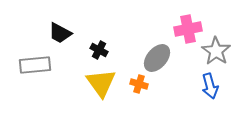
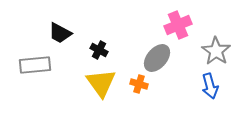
pink cross: moved 10 px left, 4 px up; rotated 12 degrees counterclockwise
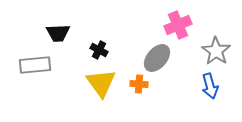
black trapezoid: moved 2 px left; rotated 30 degrees counterclockwise
orange cross: rotated 12 degrees counterclockwise
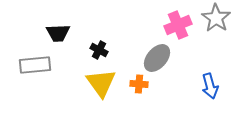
gray star: moved 33 px up
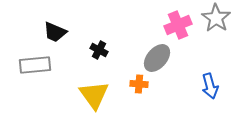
black trapezoid: moved 3 px left, 1 px up; rotated 25 degrees clockwise
yellow triangle: moved 7 px left, 12 px down
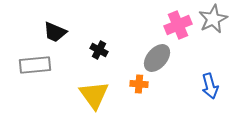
gray star: moved 3 px left, 1 px down; rotated 12 degrees clockwise
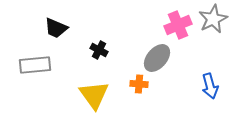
black trapezoid: moved 1 px right, 4 px up
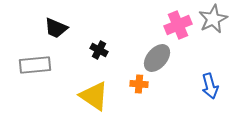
yellow triangle: moved 1 px down; rotated 20 degrees counterclockwise
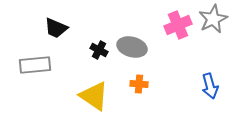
gray ellipse: moved 25 px left, 11 px up; rotated 64 degrees clockwise
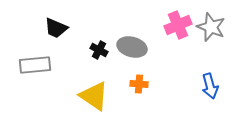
gray star: moved 2 px left, 8 px down; rotated 24 degrees counterclockwise
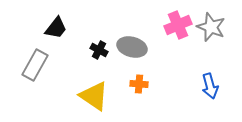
black trapezoid: rotated 75 degrees counterclockwise
gray rectangle: rotated 56 degrees counterclockwise
